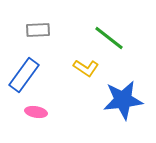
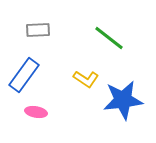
yellow L-shape: moved 11 px down
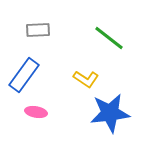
blue star: moved 13 px left, 13 px down
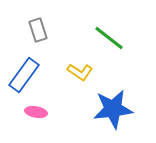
gray rectangle: rotated 75 degrees clockwise
yellow L-shape: moved 6 px left, 7 px up
blue star: moved 3 px right, 4 px up
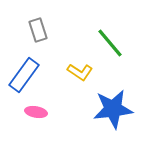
green line: moved 1 px right, 5 px down; rotated 12 degrees clockwise
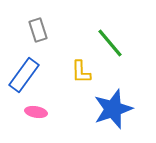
yellow L-shape: moved 1 px right; rotated 55 degrees clockwise
blue star: rotated 12 degrees counterclockwise
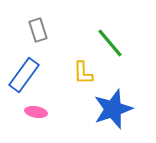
yellow L-shape: moved 2 px right, 1 px down
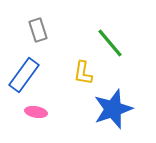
yellow L-shape: rotated 10 degrees clockwise
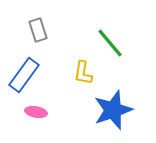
blue star: moved 1 px down
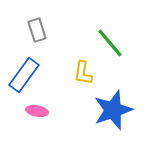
gray rectangle: moved 1 px left
pink ellipse: moved 1 px right, 1 px up
